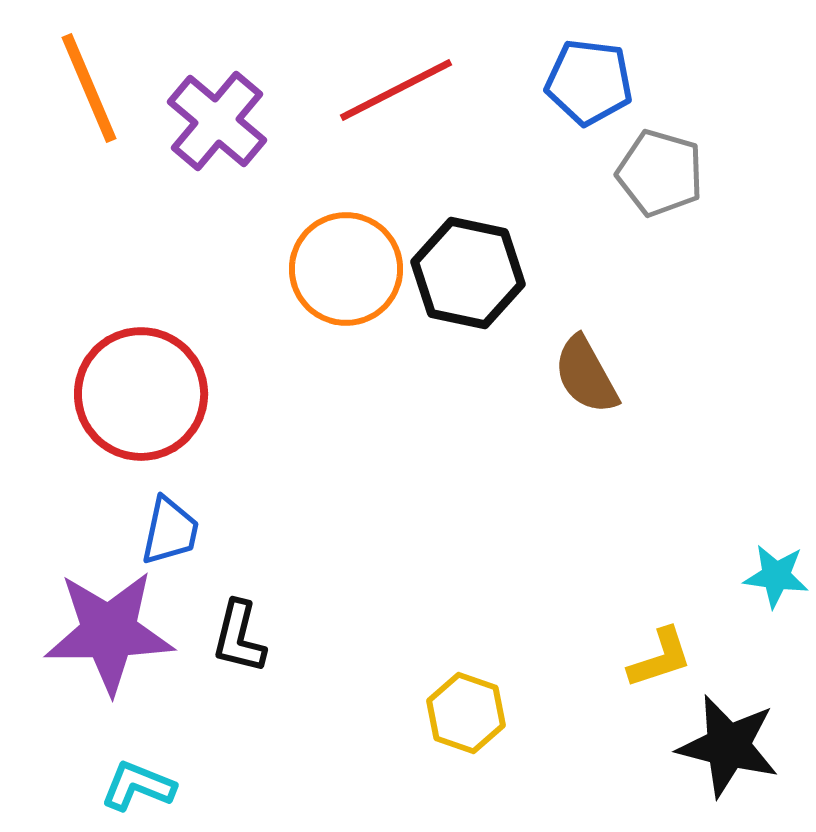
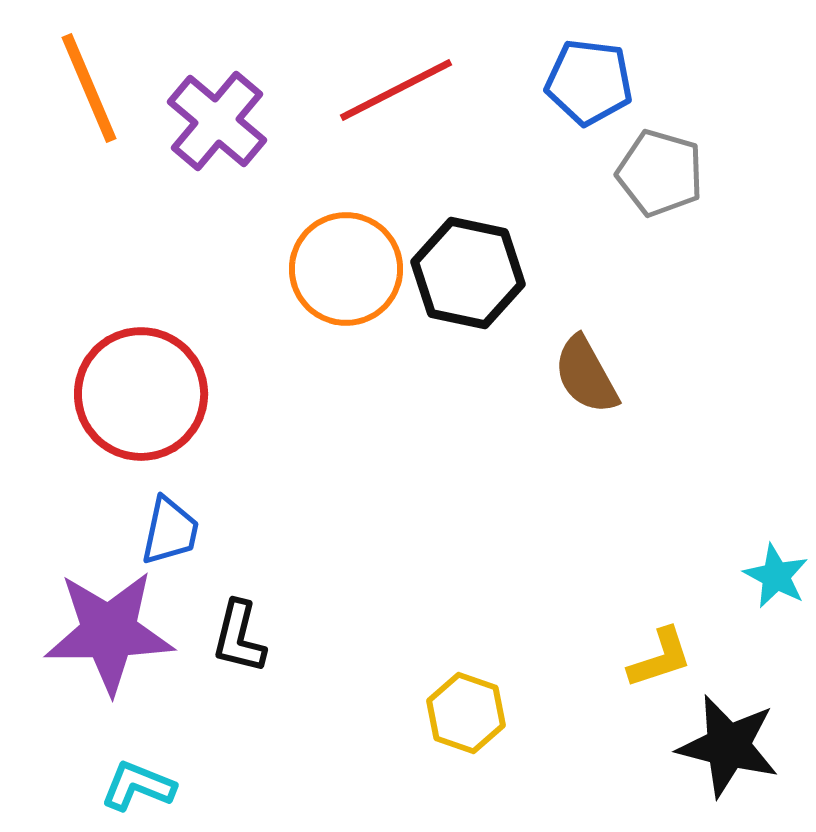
cyan star: rotated 20 degrees clockwise
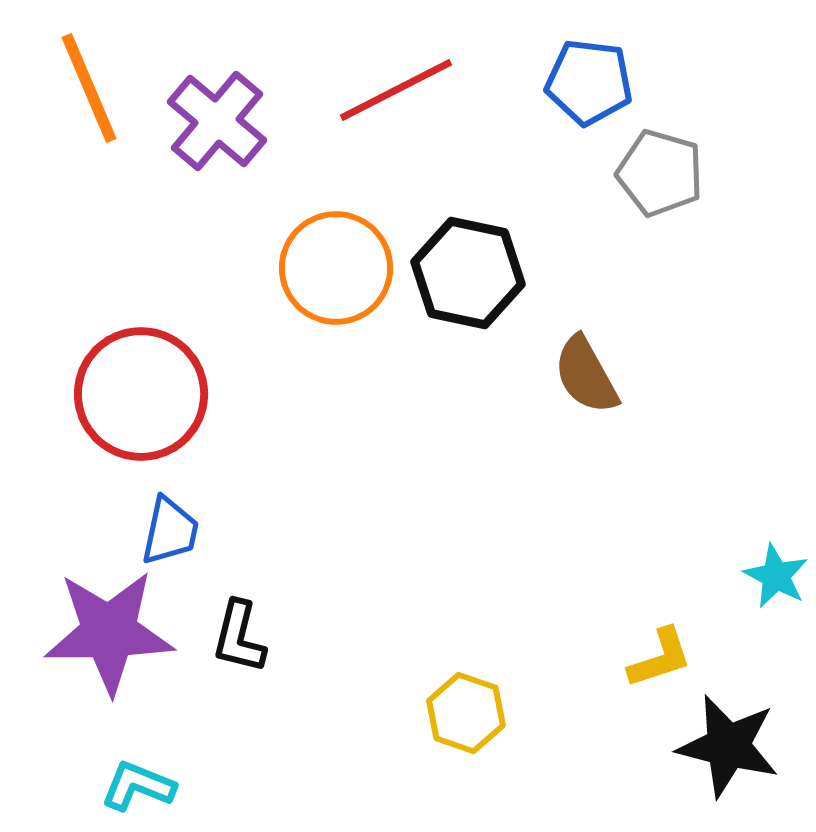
orange circle: moved 10 px left, 1 px up
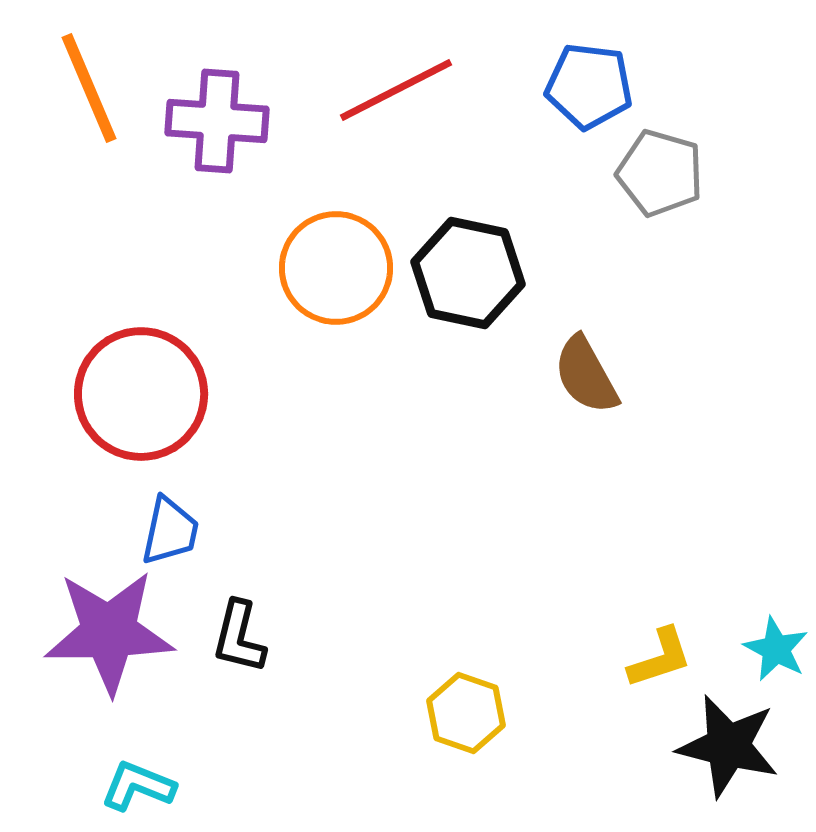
blue pentagon: moved 4 px down
purple cross: rotated 36 degrees counterclockwise
cyan star: moved 73 px down
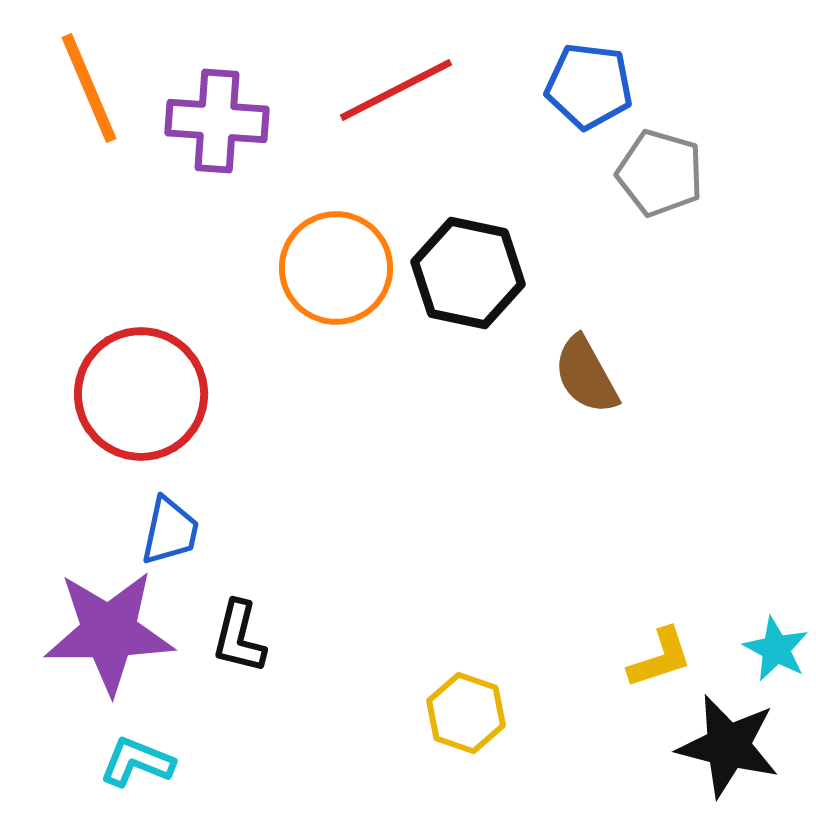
cyan L-shape: moved 1 px left, 24 px up
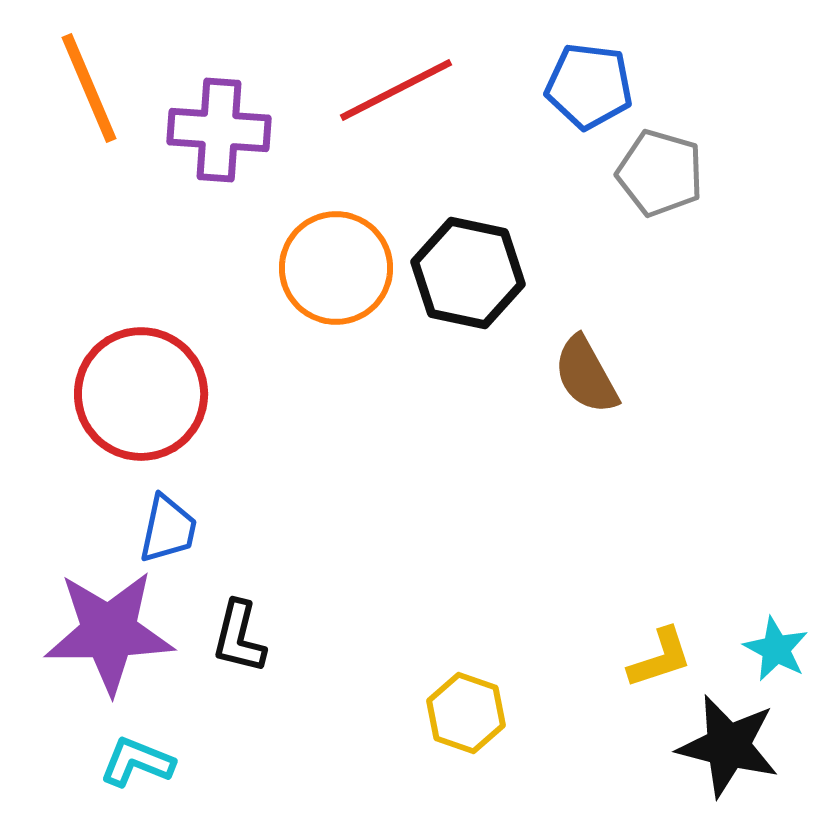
purple cross: moved 2 px right, 9 px down
blue trapezoid: moved 2 px left, 2 px up
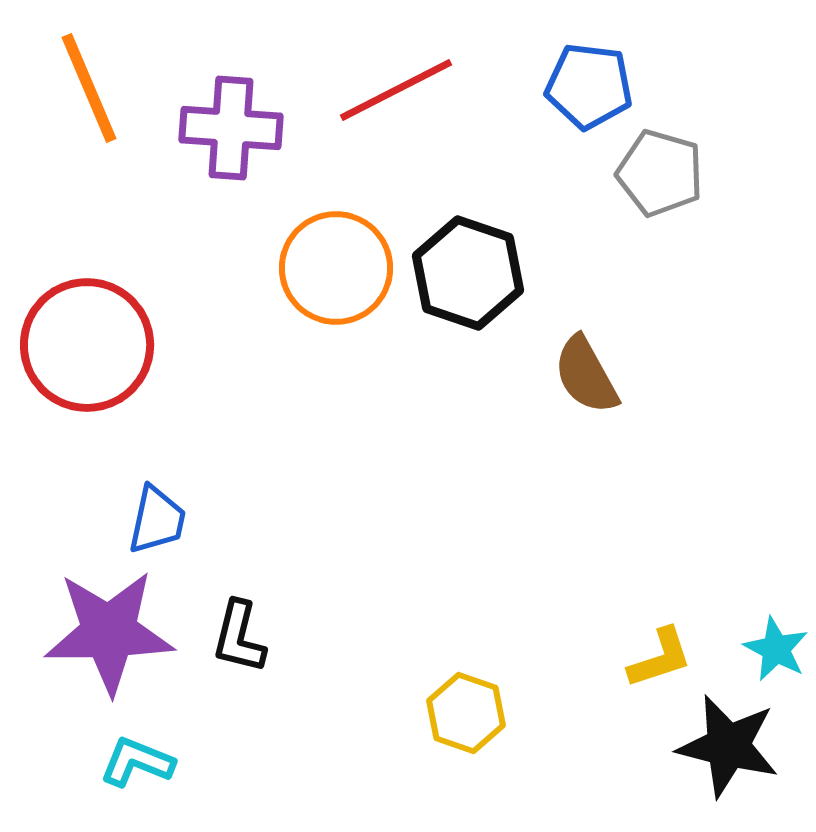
purple cross: moved 12 px right, 2 px up
black hexagon: rotated 7 degrees clockwise
red circle: moved 54 px left, 49 px up
blue trapezoid: moved 11 px left, 9 px up
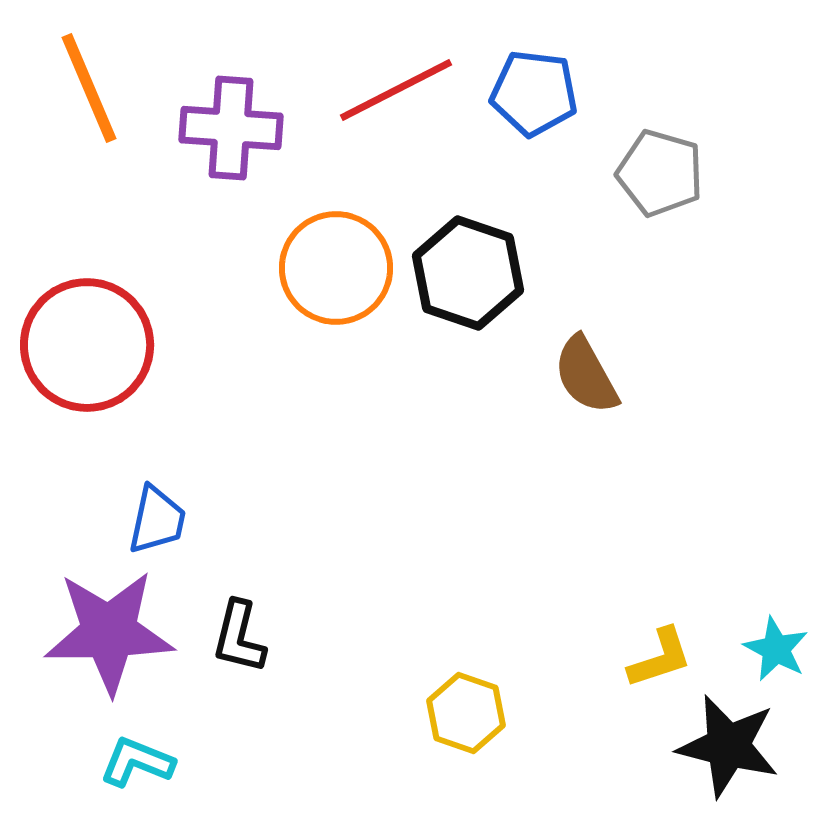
blue pentagon: moved 55 px left, 7 px down
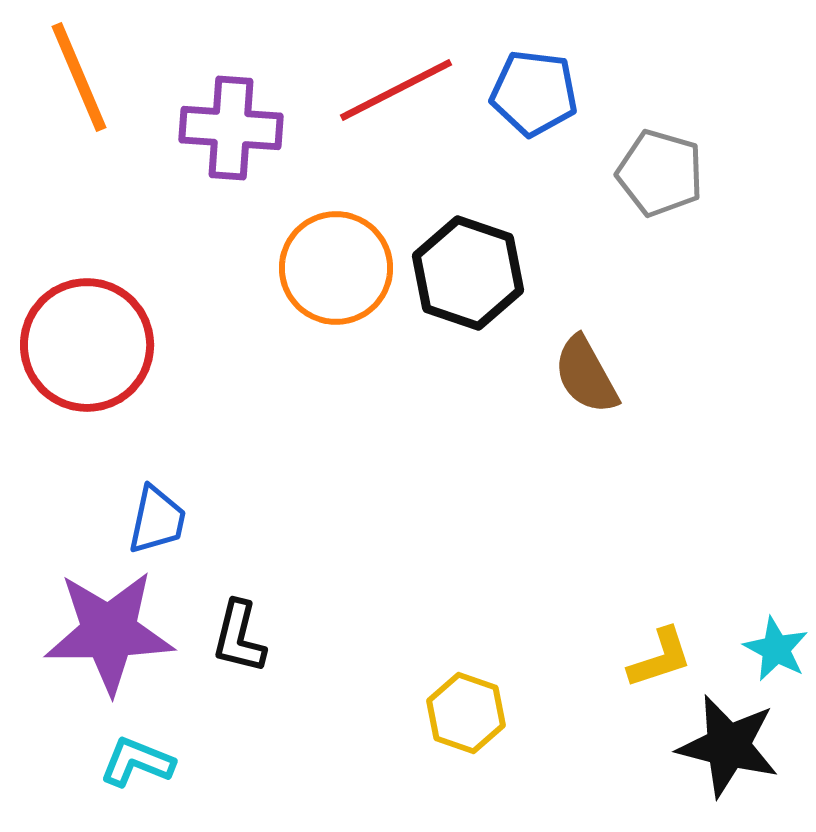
orange line: moved 10 px left, 11 px up
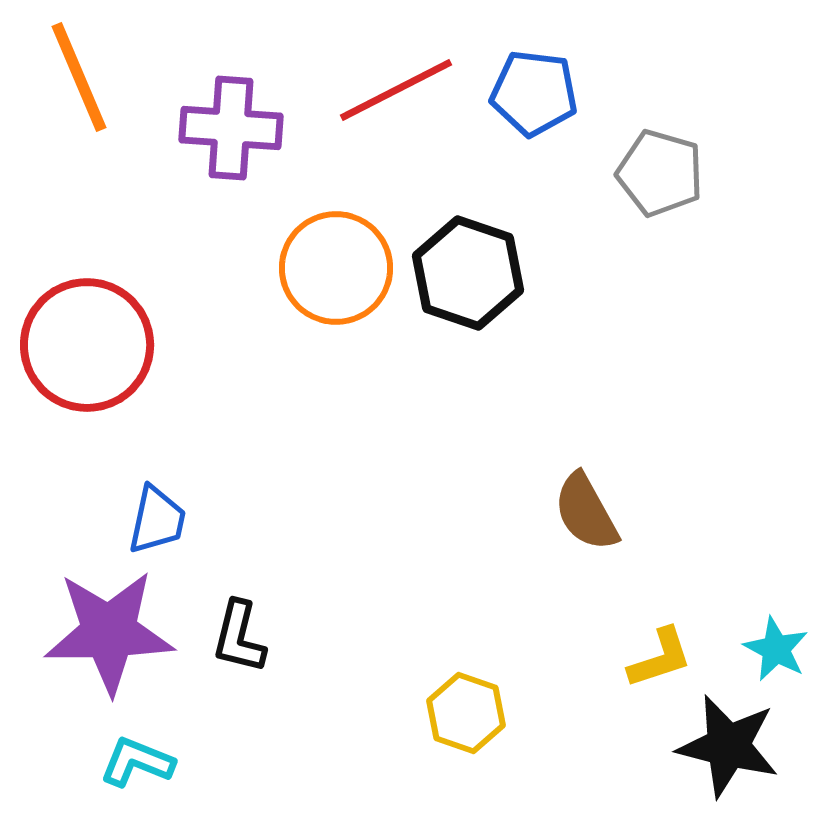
brown semicircle: moved 137 px down
